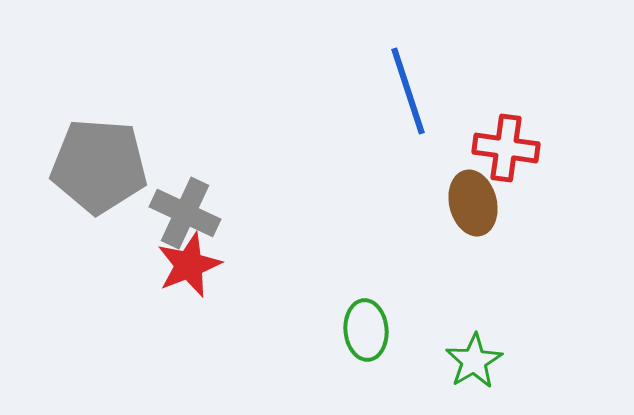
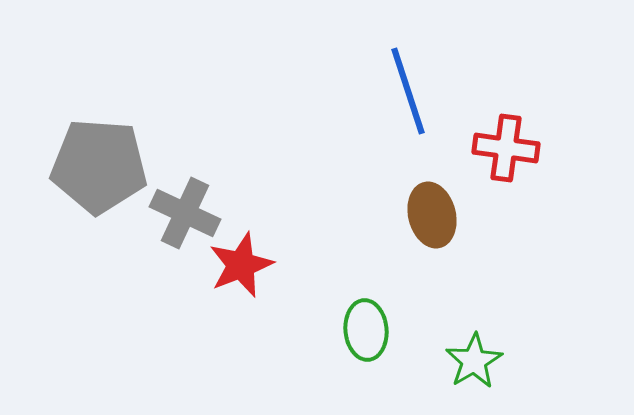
brown ellipse: moved 41 px left, 12 px down
red star: moved 52 px right
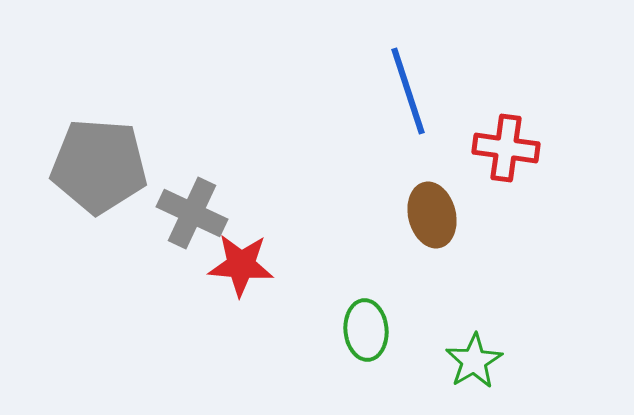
gray cross: moved 7 px right
red star: rotated 26 degrees clockwise
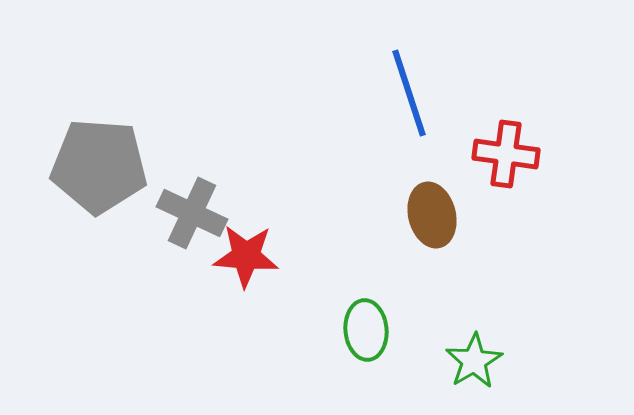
blue line: moved 1 px right, 2 px down
red cross: moved 6 px down
red star: moved 5 px right, 9 px up
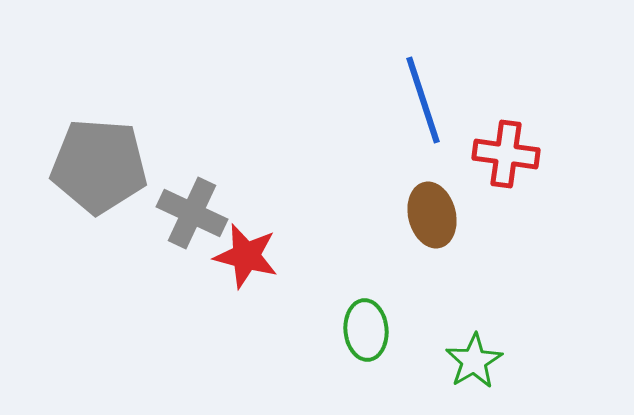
blue line: moved 14 px right, 7 px down
red star: rotated 10 degrees clockwise
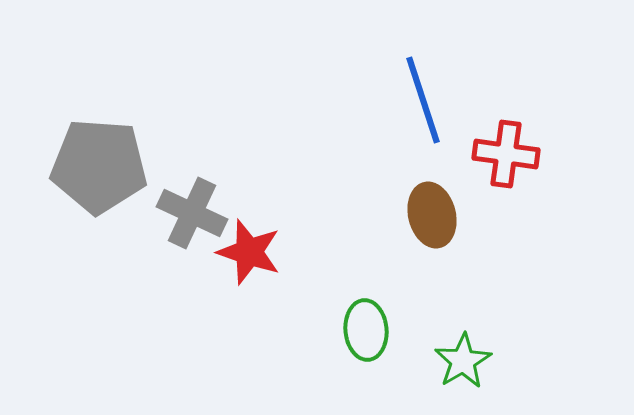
red star: moved 3 px right, 4 px up; rotated 4 degrees clockwise
green star: moved 11 px left
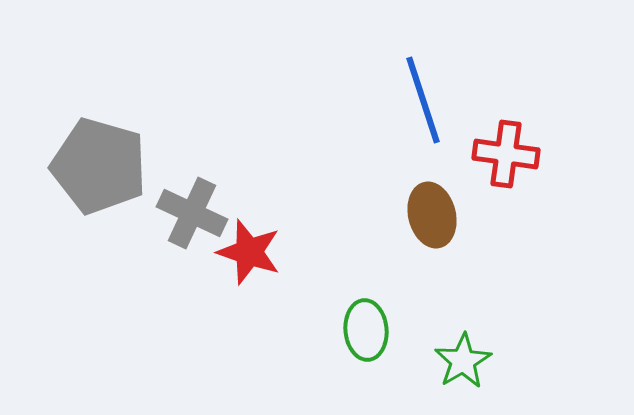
gray pentagon: rotated 12 degrees clockwise
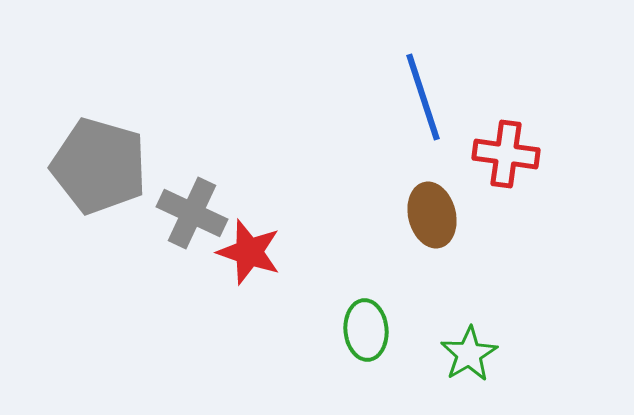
blue line: moved 3 px up
green star: moved 6 px right, 7 px up
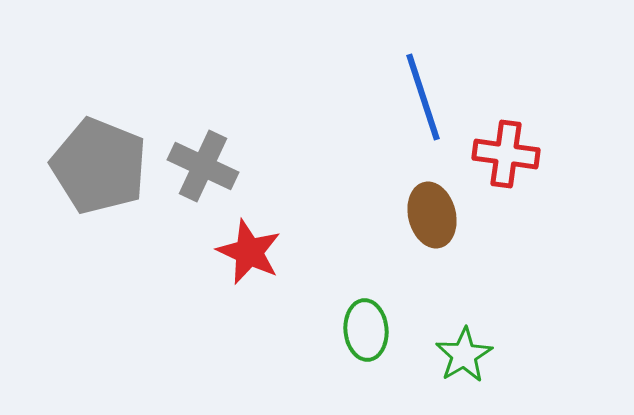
gray pentagon: rotated 6 degrees clockwise
gray cross: moved 11 px right, 47 px up
red star: rotated 6 degrees clockwise
green star: moved 5 px left, 1 px down
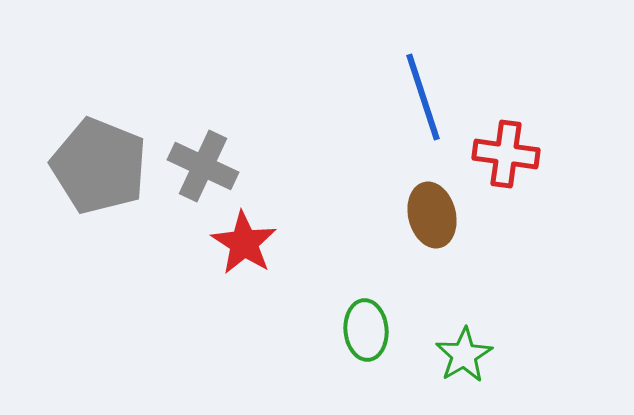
red star: moved 5 px left, 9 px up; rotated 8 degrees clockwise
